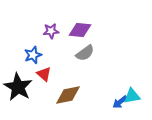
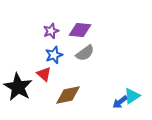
purple star: rotated 14 degrees counterclockwise
blue star: moved 21 px right
cyan triangle: rotated 24 degrees counterclockwise
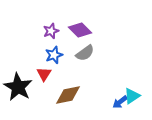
purple diamond: rotated 40 degrees clockwise
red triangle: rotated 21 degrees clockwise
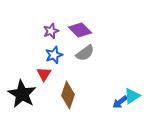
black star: moved 4 px right, 7 px down
brown diamond: rotated 60 degrees counterclockwise
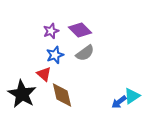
blue star: moved 1 px right
red triangle: rotated 21 degrees counterclockwise
brown diamond: moved 6 px left; rotated 32 degrees counterclockwise
blue arrow: moved 1 px left
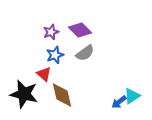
purple star: moved 1 px down
black star: moved 2 px right; rotated 16 degrees counterclockwise
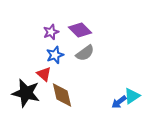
black star: moved 2 px right, 1 px up
